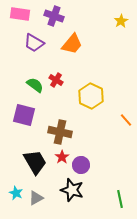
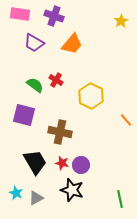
red star: moved 6 px down; rotated 24 degrees counterclockwise
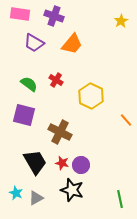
green semicircle: moved 6 px left, 1 px up
brown cross: rotated 15 degrees clockwise
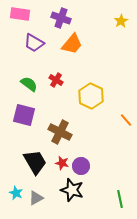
purple cross: moved 7 px right, 2 px down
purple circle: moved 1 px down
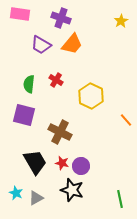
purple trapezoid: moved 7 px right, 2 px down
green semicircle: rotated 120 degrees counterclockwise
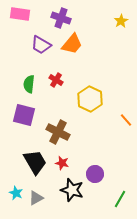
yellow hexagon: moved 1 px left, 3 px down
brown cross: moved 2 px left
purple circle: moved 14 px right, 8 px down
green line: rotated 42 degrees clockwise
